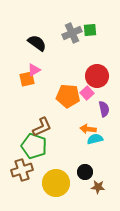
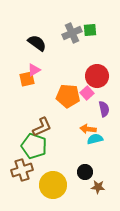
yellow circle: moved 3 px left, 2 px down
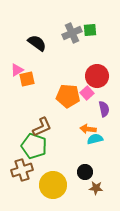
pink triangle: moved 17 px left
brown star: moved 2 px left, 1 px down
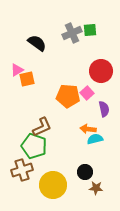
red circle: moved 4 px right, 5 px up
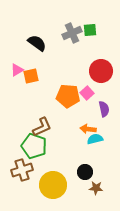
orange square: moved 4 px right, 3 px up
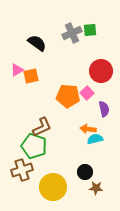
yellow circle: moved 2 px down
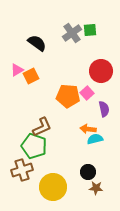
gray cross: rotated 12 degrees counterclockwise
orange square: rotated 14 degrees counterclockwise
black circle: moved 3 px right
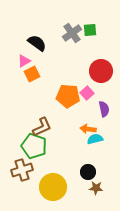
pink triangle: moved 7 px right, 9 px up
orange square: moved 1 px right, 2 px up
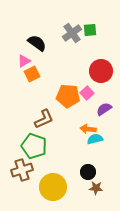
purple semicircle: rotated 112 degrees counterclockwise
brown L-shape: moved 2 px right, 8 px up
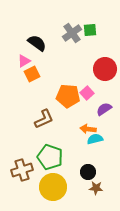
red circle: moved 4 px right, 2 px up
green pentagon: moved 16 px right, 11 px down
